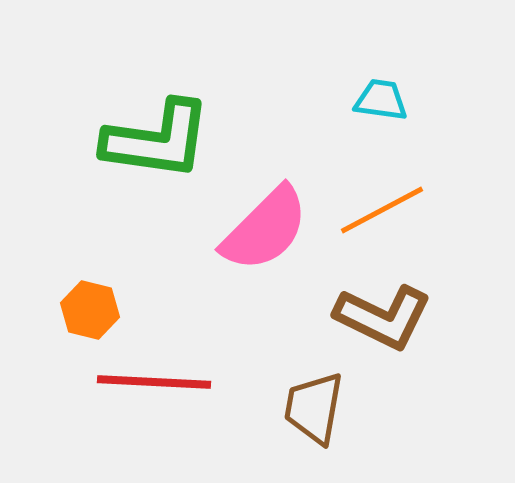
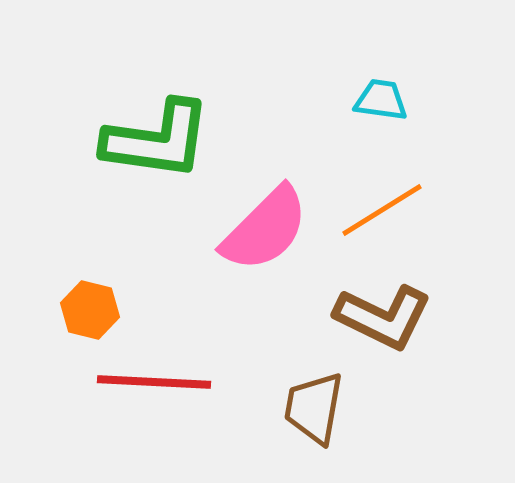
orange line: rotated 4 degrees counterclockwise
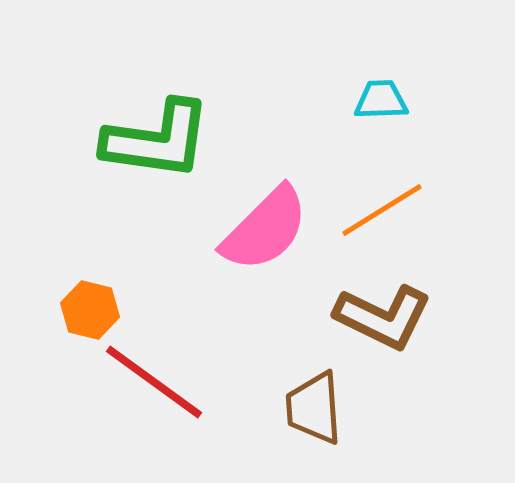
cyan trapezoid: rotated 10 degrees counterclockwise
red line: rotated 33 degrees clockwise
brown trapezoid: rotated 14 degrees counterclockwise
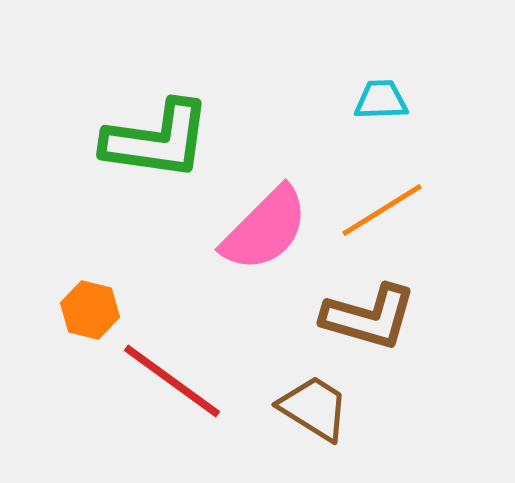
brown L-shape: moved 14 px left; rotated 10 degrees counterclockwise
red line: moved 18 px right, 1 px up
brown trapezoid: rotated 126 degrees clockwise
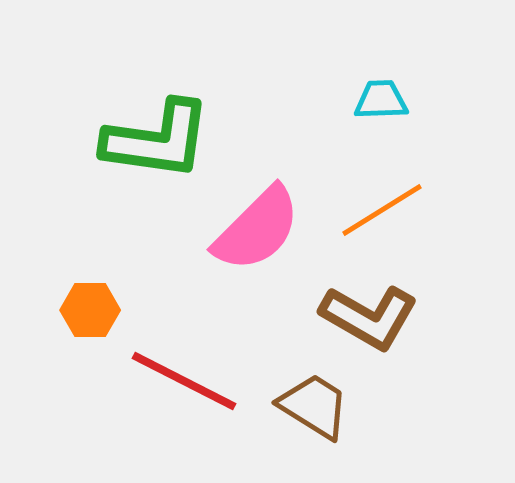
pink semicircle: moved 8 px left
orange hexagon: rotated 14 degrees counterclockwise
brown L-shape: rotated 14 degrees clockwise
red line: moved 12 px right; rotated 9 degrees counterclockwise
brown trapezoid: moved 2 px up
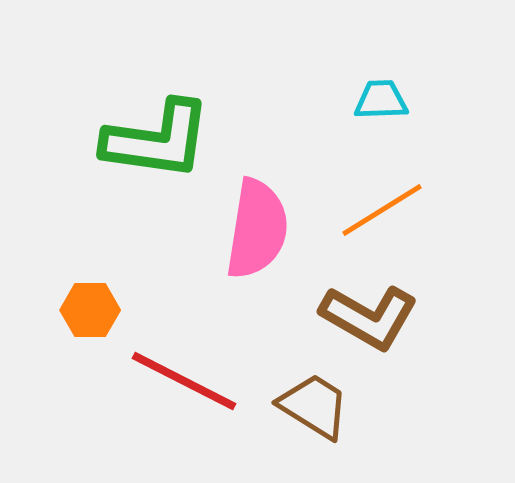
pink semicircle: rotated 36 degrees counterclockwise
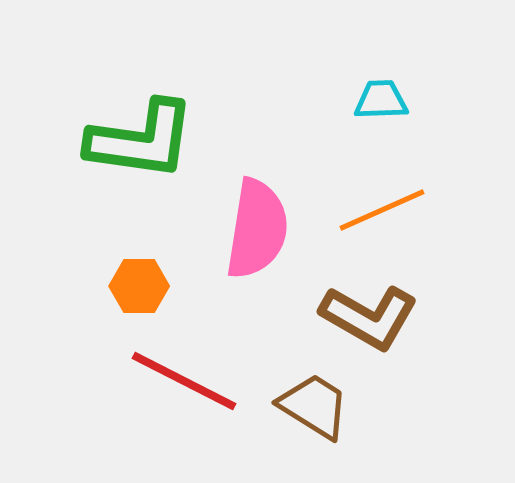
green L-shape: moved 16 px left
orange line: rotated 8 degrees clockwise
orange hexagon: moved 49 px right, 24 px up
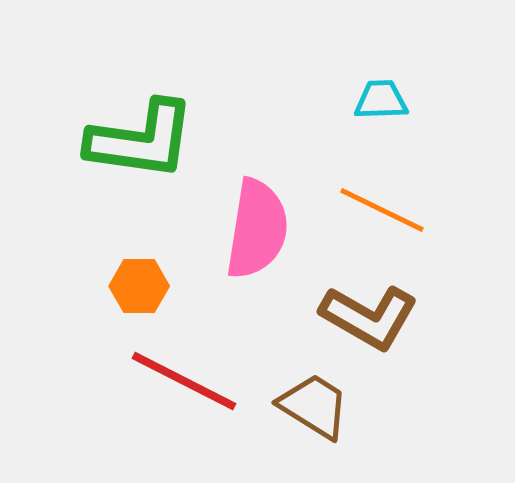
orange line: rotated 50 degrees clockwise
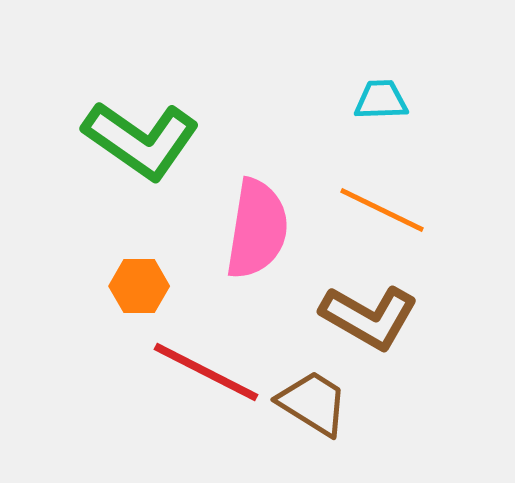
green L-shape: rotated 27 degrees clockwise
red line: moved 22 px right, 9 px up
brown trapezoid: moved 1 px left, 3 px up
